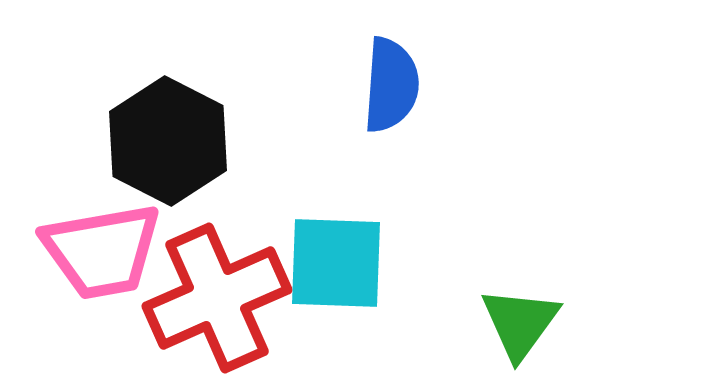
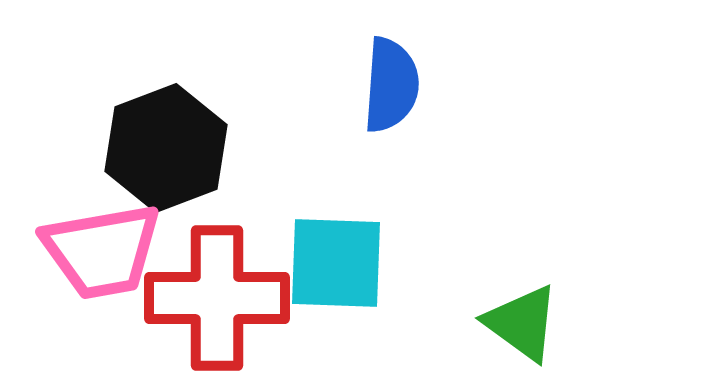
black hexagon: moved 2 px left, 7 px down; rotated 12 degrees clockwise
red cross: rotated 24 degrees clockwise
green triangle: moved 2 px right; rotated 30 degrees counterclockwise
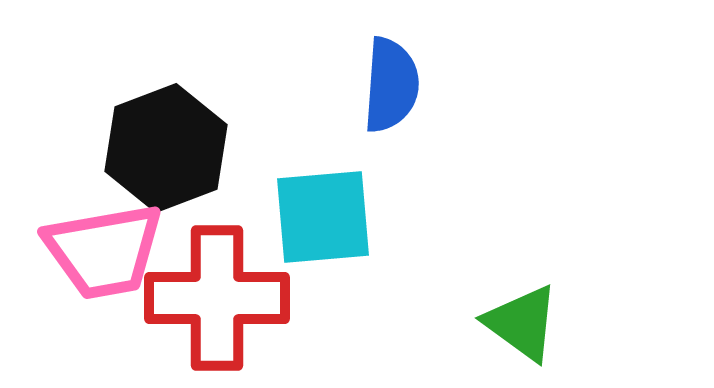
pink trapezoid: moved 2 px right
cyan square: moved 13 px left, 46 px up; rotated 7 degrees counterclockwise
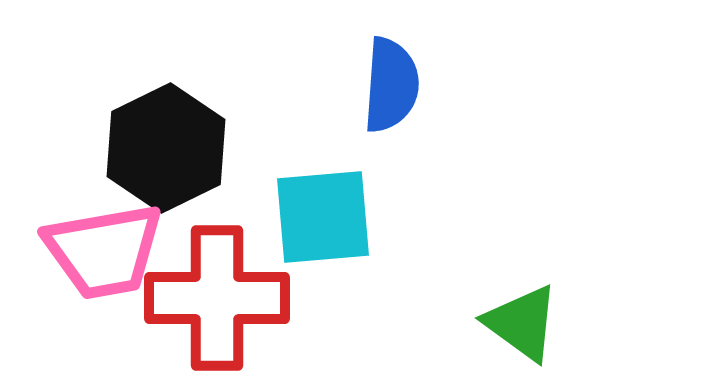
black hexagon: rotated 5 degrees counterclockwise
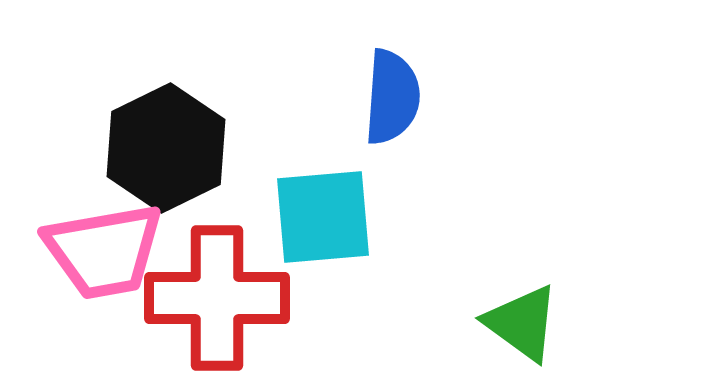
blue semicircle: moved 1 px right, 12 px down
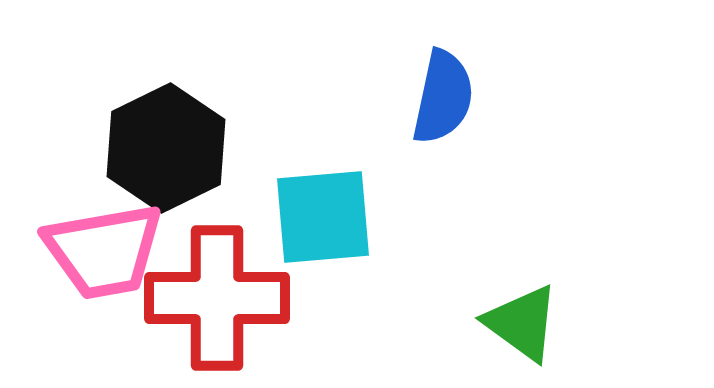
blue semicircle: moved 51 px right; rotated 8 degrees clockwise
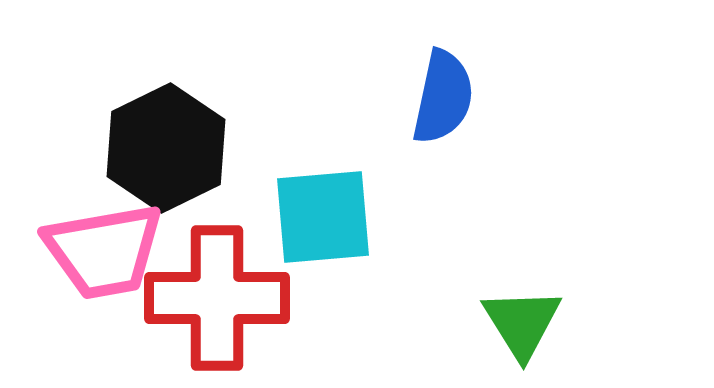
green triangle: rotated 22 degrees clockwise
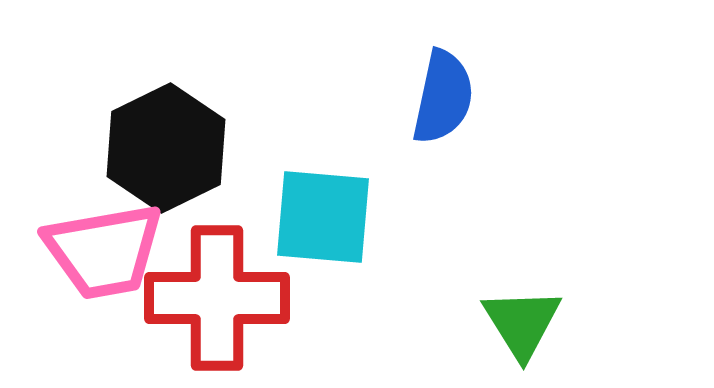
cyan square: rotated 10 degrees clockwise
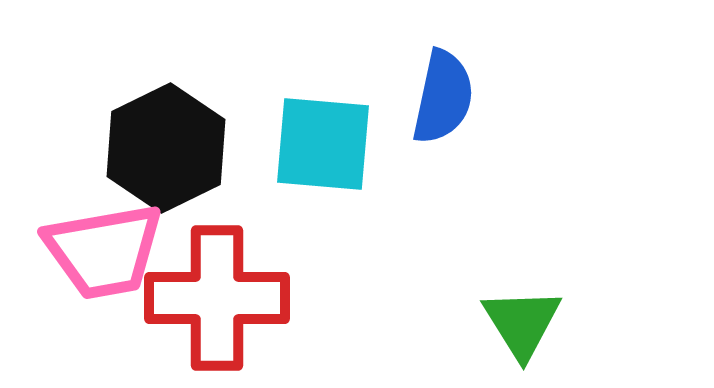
cyan square: moved 73 px up
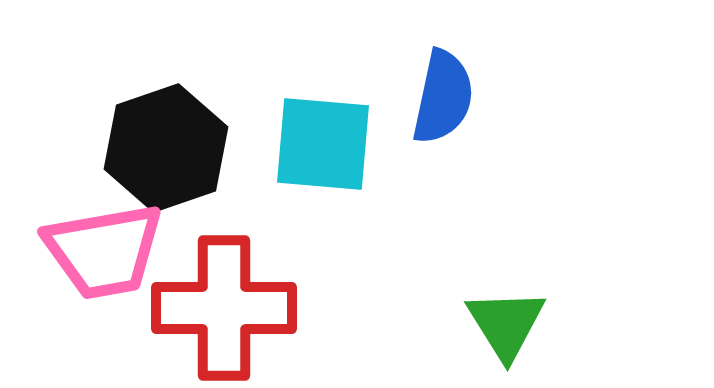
black hexagon: rotated 7 degrees clockwise
red cross: moved 7 px right, 10 px down
green triangle: moved 16 px left, 1 px down
